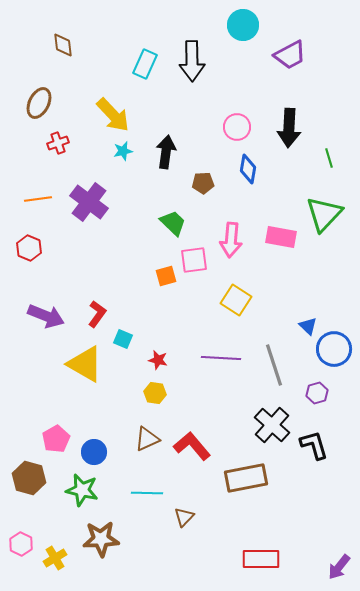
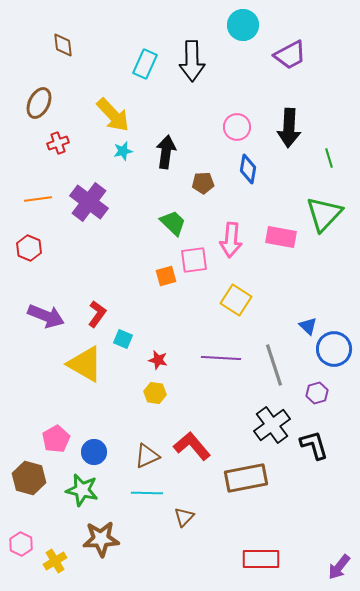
black cross at (272, 425): rotated 12 degrees clockwise
brown triangle at (147, 439): moved 17 px down
yellow cross at (55, 558): moved 3 px down
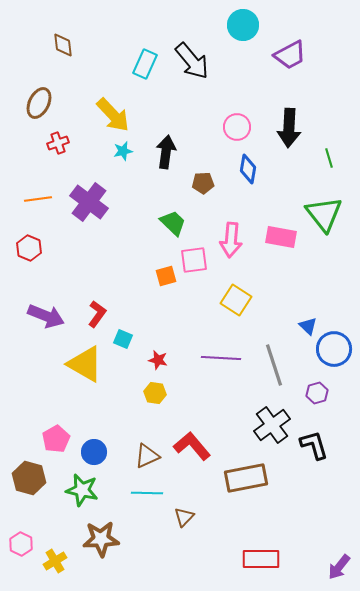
black arrow at (192, 61): rotated 39 degrees counterclockwise
green triangle at (324, 214): rotated 21 degrees counterclockwise
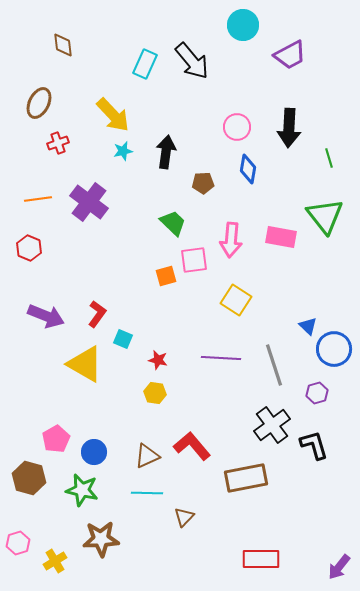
green triangle at (324, 214): moved 1 px right, 2 px down
pink hexagon at (21, 544): moved 3 px left, 1 px up; rotated 15 degrees clockwise
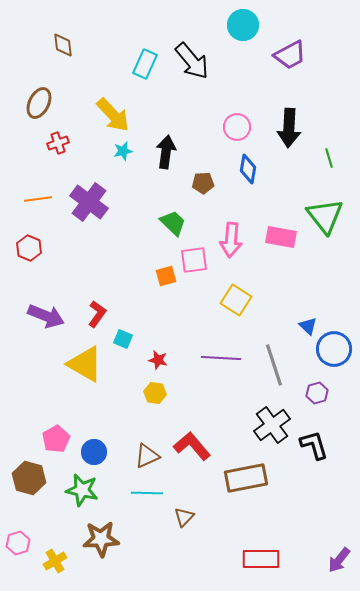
purple arrow at (339, 567): moved 7 px up
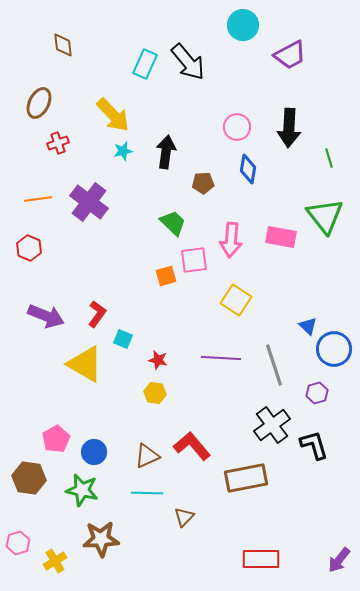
black arrow at (192, 61): moved 4 px left, 1 px down
brown hexagon at (29, 478): rotated 8 degrees counterclockwise
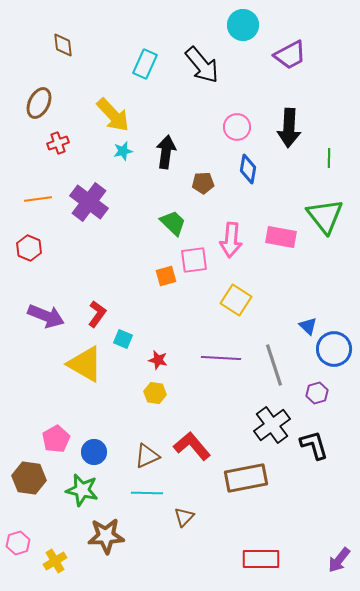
black arrow at (188, 62): moved 14 px right, 3 px down
green line at (329, 158): rotated 18 degrees clockwise
brown star at (101, 539): moved 5 px right, 3 px up
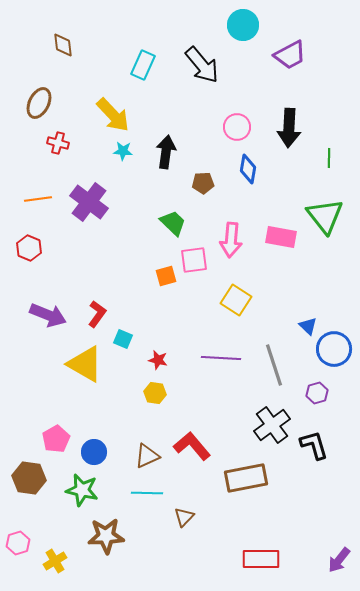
cyan rectangle at (145, 64): moved 2 px left, 1 px down
red cross at (58, 143): rotated 35 degrees clockwise
cyan star at (123, 151): rotated 18 degrees clockwise
purple arrow at (46, 316): moved 2 px right, 1 px up
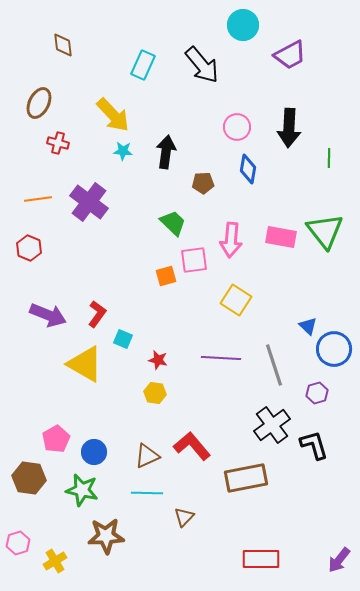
green triangle at (325, 216): moved 15 px down
